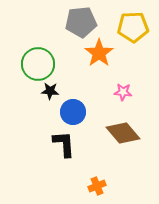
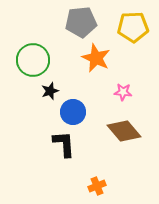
orange star: moved 3 px left, 5 px down; rotated 12 degrees counterclockwise
green circle: moved 5 px left, 4 px up
black star: rotated 24 degrees counterclockwise
brown diamond: moved 1 px right, 2 px up
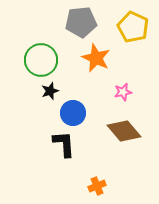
yellow pentagon: rotated 28 degrees clockwise
green circle: moved 8 px right
pink star: rotated 18 degrees counterclockwise
blue circle: moved 1 px down
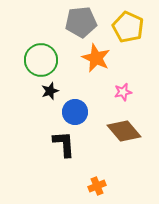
yellow pentagon: moved 5 px left
blue circle: moved 2 px right, 1 px up
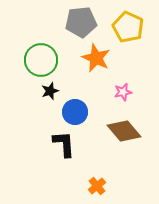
orange cross: rotated 18 degrees counterclockwise
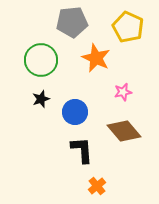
gray pentagon: moved 9 px left
black star: moved 9 px left, 8 px down
black L-shape: moved 18 px right, 6 px down
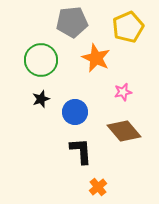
yellow pentagon: rotated 24 degrees clockwise
black L-shape: moved 1 px left, 1 px down
orange cross: moved 1 px right, 1 px down
